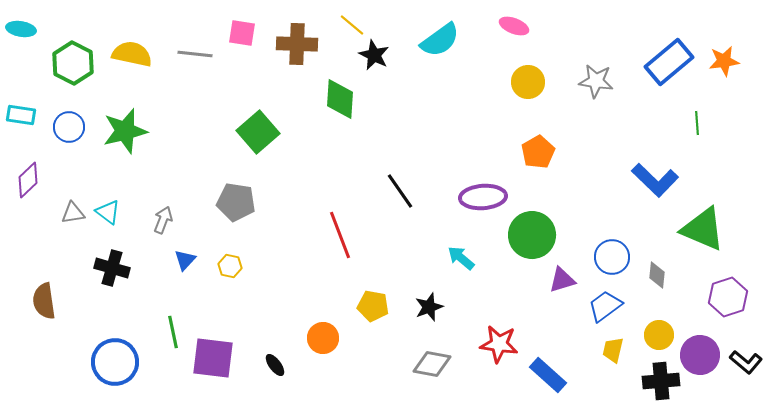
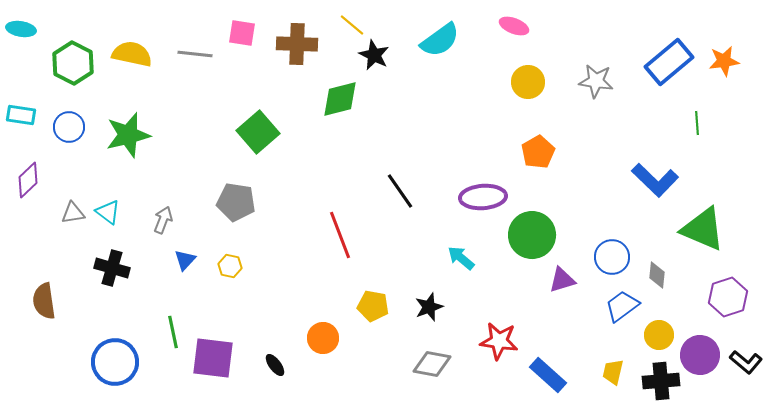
green diamond at (340, 99): rotated 72 degrees clockwise
green star at (125, 131): moved 3 px right, 4 px down
blue trapezoid at (605, 306): moved 17 px right
red star at (499, 344): moved 3 px up
yellow trapezoid at (613, 350): moved 22 px down
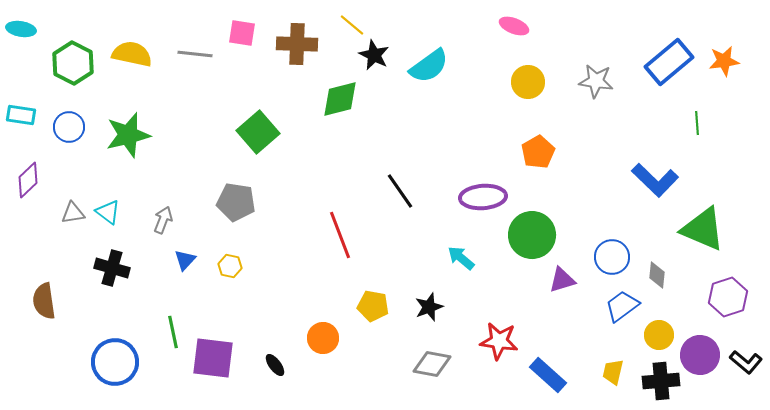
cyan semicircle at (440, 40): moved 11 px left, 26 px down
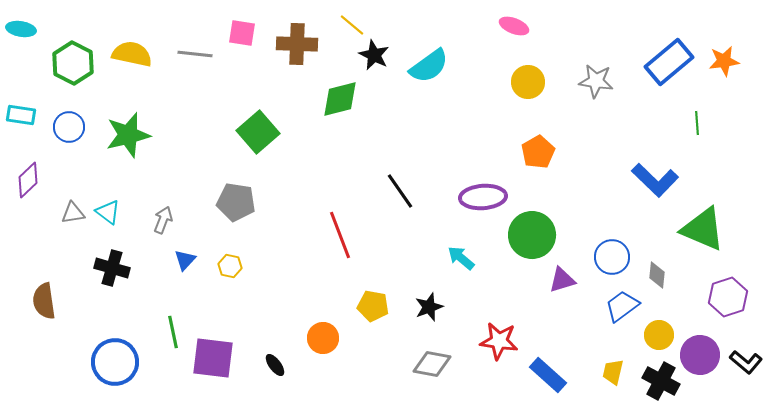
black cross at (661, 381): rotated 33 degrees clockwise
